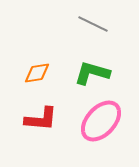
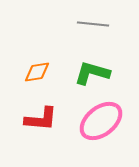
gray line: rotated 20 degrees counterclockwise
orange diamond: moved 1 px up
pink ellipse: rotated 9 degrees clockwise
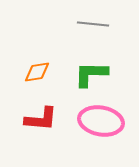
green L-shape: moved 1 px left, 1 px down; rotated 15 degrees counterclockwise
pink ellipse: rotated 48 degrees clockwise
